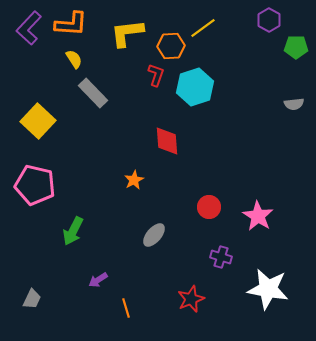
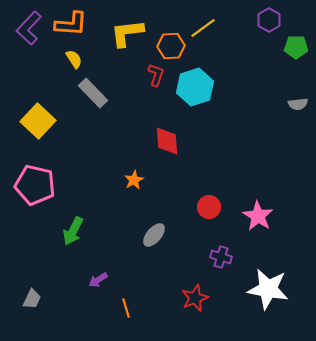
gray semicircle: moved 4 px right
red star: moved 4 px right, 1 px up
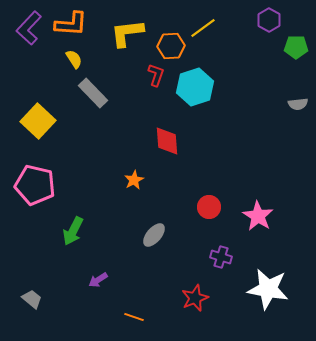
gray trapezoid: rotated 75 degrees counterclockwise
orange line: moved 8 px right, 9 px down; rotated 54 degrees counterclockwise
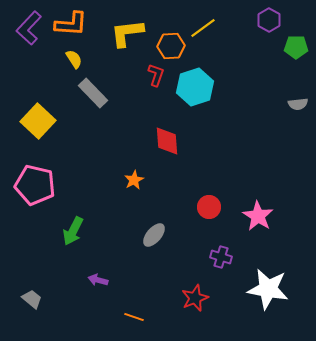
purple arrow: rotated 48 degrees clockwise
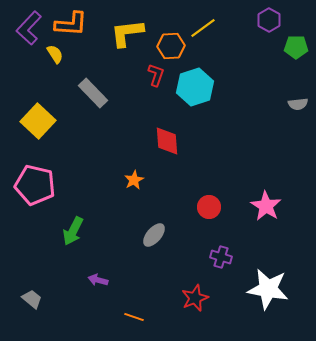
yellow semicircle: moved 19 px left, 5 px up
pink star: moved 8 px right, 10 px up
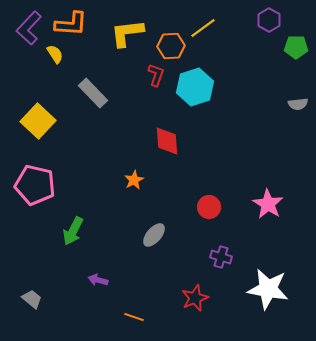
pink star: moved 2 px right, 2 px up
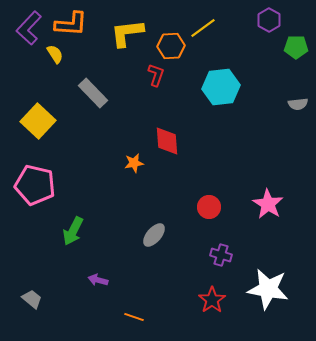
cyan hexagon: moved 26 px right; rotated 12 degrees clockwise
orange star: moved 17 px up; rotated 18 degrees clockwise
purple cross: moved 2 px up
red star: moved 17 px right, 2 px down; rotated 12 degrees counterclockwise
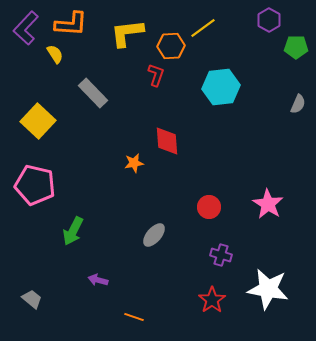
purple L-shape: moved 3 px left
gray semicircle: rotated 60 degrees counterclockwise
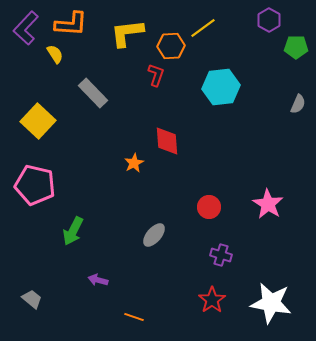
orange star: rotated 18 degrees counterclockwise
white star: moved 3 px right, 14 px down
